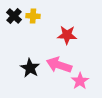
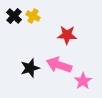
yellow cross: rotated 24 degrees clockwise
black star: rotated 24 degrees clockwise
pink star: moved 3 px right
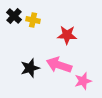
yellow cross: moved 4 px down; rotated 16 degrees counterclockwise
pink star: rotated 18 degrees clockwise
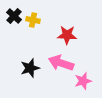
pink arrow: moved 2 px right, 2 px up
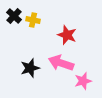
red star: rotated 18 degrees clockwise
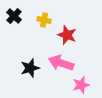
yellow cross: moved 11 px right
pink star: moved 2 px left, 4 px down
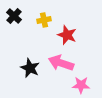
yellow cross: rotated 24 degrees counterclockwise
black star: rotated 30 degrees counterclockwise
pink star: rotated 18 degrees clockwise
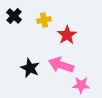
red star: rotated 18 degrees clockwise
pink arrow: moved 2 px down
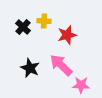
black cross: moved 9 px right, 11 px down
yellow cross: moved 1 px down; rotated 16 degrees clockwise
red star: rotated 18 degrees clockwise
pink arrow: rotated 25 degrees clockwise
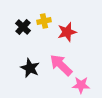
yellow cross: rotated 16 degrees counterclockwise
red star: moved 3 px up
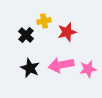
black cross: moved 3 px right, 8 px down
pink arrow: rotated 55 degrees counterclockwise
pink star: moved 7 px right, 16 px up; rotated 12 degrees counterclockwise
